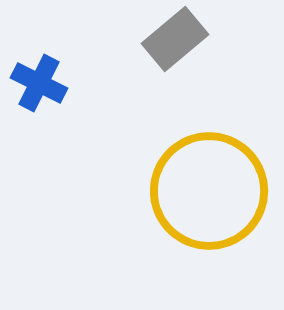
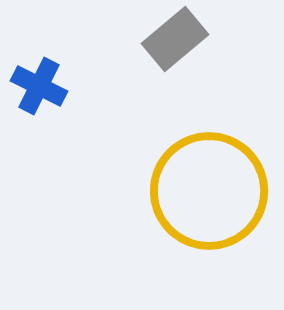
blue cross: moved 3 px down
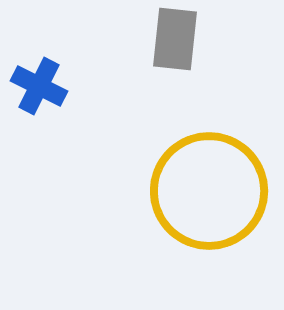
gray rectangle: rotated 44 degrees counterclockwise
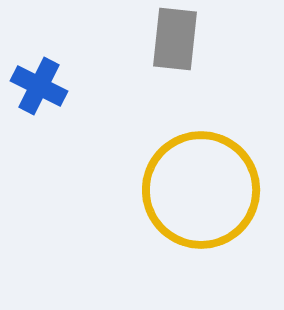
yellow circle: moved 8 px left, 1 px up
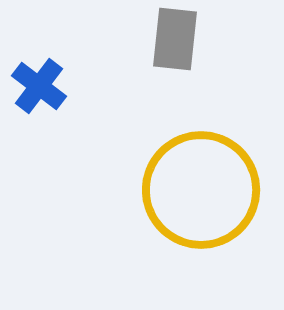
blue cross: rotated 10 degrees clockwise
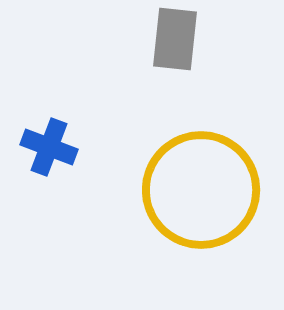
blue cross: moved 10 px right, 61 px down; rotated 16 degrees counterclockwise
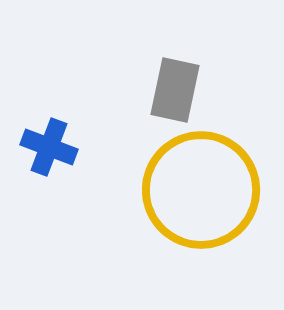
gray rectangle: moved 51 px down; rotated 6 degrees clockwise
